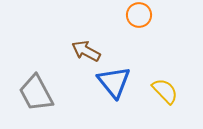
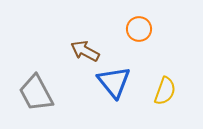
orange circle: moved 14 px down
brown arrow: moved 1 px left
yellow semicircle: rotated 64 degrees clockwise
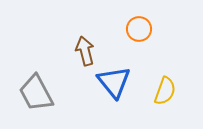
brown arrow: rotated 48 degrees clockwise
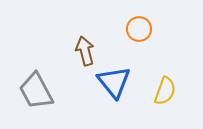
gray trapezoid: moved 2 px up
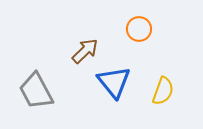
brown arrow: rotated 60 degrees clockwise
yellow semicircle: moved 2 px left
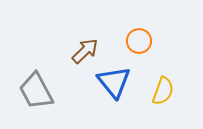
orange circle: moved 12 px down
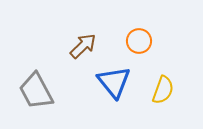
brown arrow: moved 2 px left, 5 px up
yellow semicircle: moved 1 px up
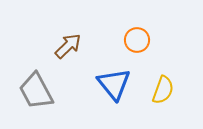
orange circle: moved 2 px left, 1 px up
brown arrow: moved 15 px left
blue triangle: moved 2 px down
